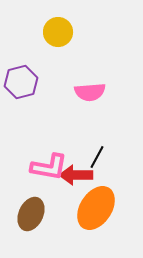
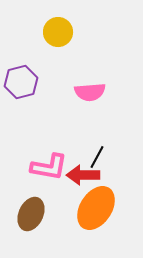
red arrow: moved 7 px right
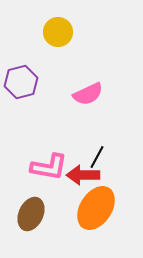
pink semicircle: moved 2 px left, 2 px down; rotated 20 degrees counterclockwise
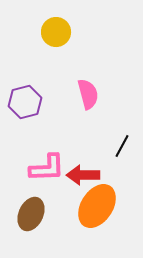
yellow circle: moved 2 px left
purple hexagon: moved 4 px right, 20 px down
pink semicircle: rotated 80 degrees counterclockwise
black line: moved 25 px right, 11 px up
pink L-shape: moved 2 px left, 1 px down; rotated 12 degrees counterclockwise
orange ellipse: moved 1 px right, 2 px up
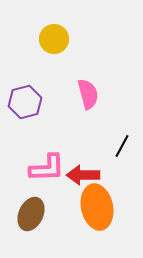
yellow circle: moved 2 px left, 7 px down
orange ellipse: moved 1 px down; rotated 45 degrees counterclockwise
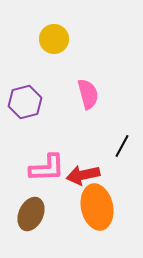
red arrow: rotated 12 degrees counterclockwise
